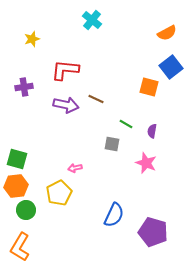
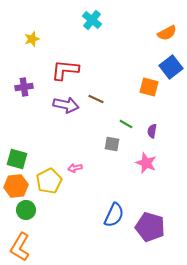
yellow pentagon: moved 10 px left, 12 px up
purple pentagon: moved 3 px left, 5 px up
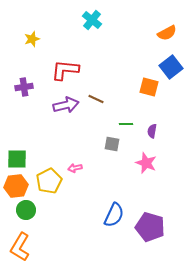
purple arrow: rotated 25 degrees counterclockwise
green line: rotated 32 degrees counterclockwise
green square: rotated 15 degrees counterclockwise
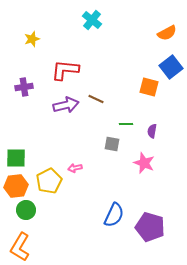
green square: moved 1 px left, 1 px up
pink star: moved 2 px left
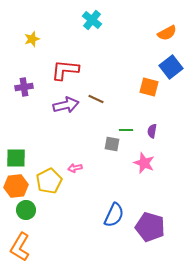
green line: moved 6 px down
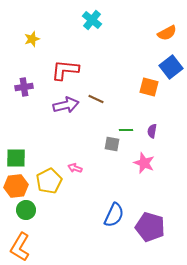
pink arrow: rotated 32 degrees clockwise
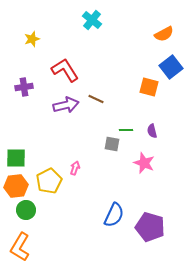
orange semicircle: moved 3 px left, 1 px down
red L-shape: rotated 52 degrees clockwise
purple semicircle: rotated 24 degrees counterclockwise
pink arrow: rotated 88 degrees clockwise
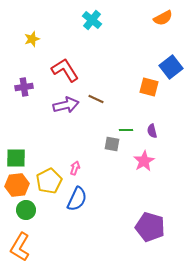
orange semicircle: moved 1 px left, 16 px up
pink star: moved 2 px up; rotated 20 degrees clockwise
orange hexagon: moved 1 px right, 1 px up
blue semicircle: moved 37 px left, 16 px up
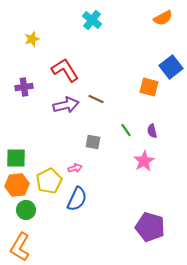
green line: rotated 56 degrees clockwise
gray square: moved 19 px left, 2 px up
pink arrow: rotated 56 degrees clockwise
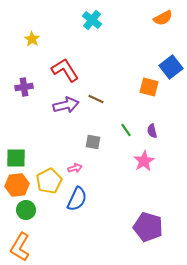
yellow star: rotated 21 degrees counterclockwise
purple pentagon: moved 2 px left
